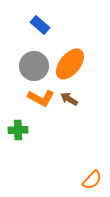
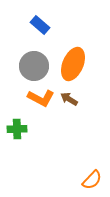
orange ellipse: moved 3 px right; rotated 16 degrees counterclockwise
green cross: moved 1 px left, 1 px up
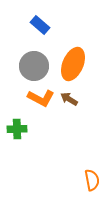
orange semicircle: rotated 55 degrees counterclockwise
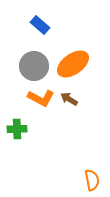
orange ellipse: rotated 32 degrees clockwise
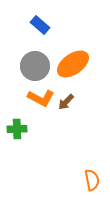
gray circle: moved 1 px right
brown arrow: moved 3 px left, 3 px down; rotated 78 degrees counterclockwise
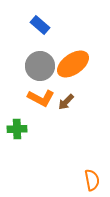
gray circle: moved 5 px right
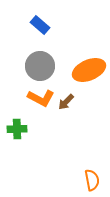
orange ellipse: moved 16 px right, 6 px down; rotated 12 degrees clockwise
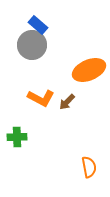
blue rectangle: moved 2 px left
gray circle: moved 8 px left, 21 px up
brown arrow: moved 1 px right
green cross: moved 8 px down
orange semicircle: moved 3 px left, 13 px up
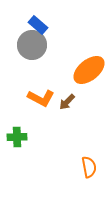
orange ellipse: rotated 16 degrees counterclockwise
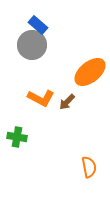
orange ellipse: moved 1 px right, 2 px down
green cross: rotated 12 degrees clockwise
